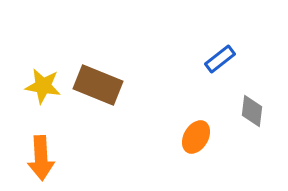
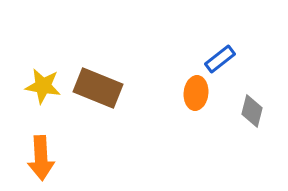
brown rectangle: moved 3 px down
gray diamond: rotated 8 degrees clockwise
orange ellipse: moved 44 px up; rotated 24 degrees counterclockwise
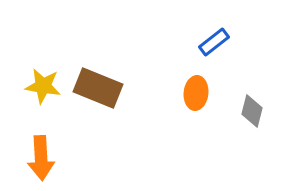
blue rectangle: moved 6 px left, 17 px up
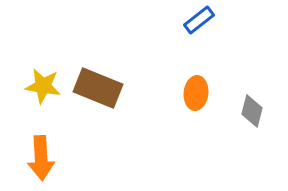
blue rectangle: moved 15 px left, 22 px up
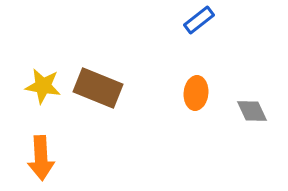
gray diamond: rotated 40 degrees counterclockwise
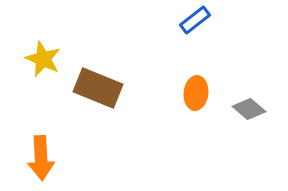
blue rectangle: moved 4 px left
yellow star: moved 27 px up; rotated 15 degrees clockwise
gray diamond: moved 3 px left, 2 px up; rotated 24 degrees counterclockwise
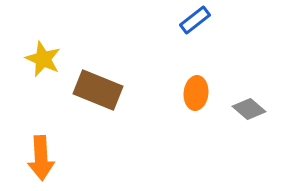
brown rectangle: moved 2 px down
